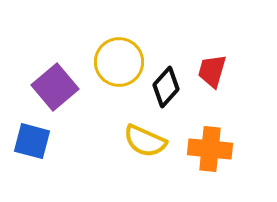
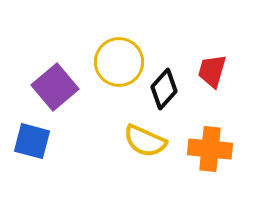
black diamond: moved 2 px left, 2 px down
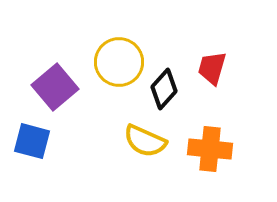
red trapezoid: moved 3 px up
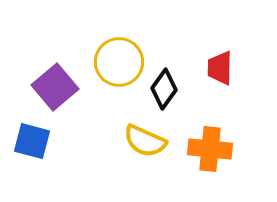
red trapezoid: moved 8 px right; rotated 15 degrees counterclockwise
black diamond: rotated 6 degrees counterclockwise
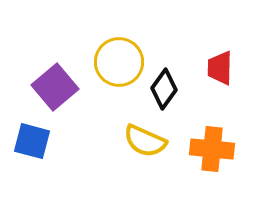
orange cross: moved 2 px right
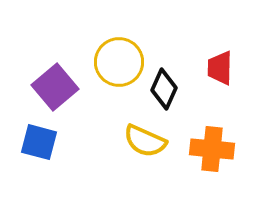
black diamond: rotated 12 degrees counterclockwise
blue square: moved 7 px right, 1 px down
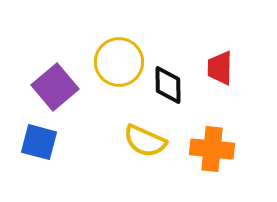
black diamond: moved 4 px right, 4 px up; rotated 24 degrees counterclockwise
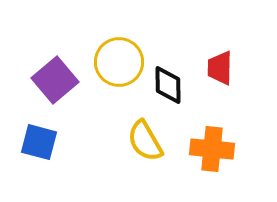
purple square: moved 7 px up
yellow semicircle: rotated 36 degrees clockwise
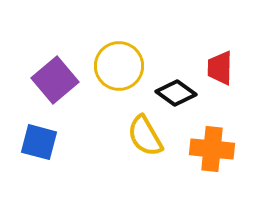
yellow circle: moved 4 px down
black diamond: moved 8 px right, 8 px down; rotated 54 degrees counterclockwise
yellow semicircle: moved 5 px up
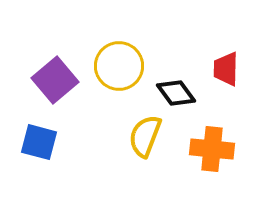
red trapezoid: moved 6 px right, 1 px down
black diamond: rotated 18 degrees clockwise
yellow semicircle: rotated 51 degrees clockwise
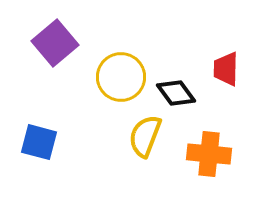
yellow circle: moved 2 px right, 11 px down
purple square: moved 37 px up
orange cross: moved 3 px left, 5 px down
